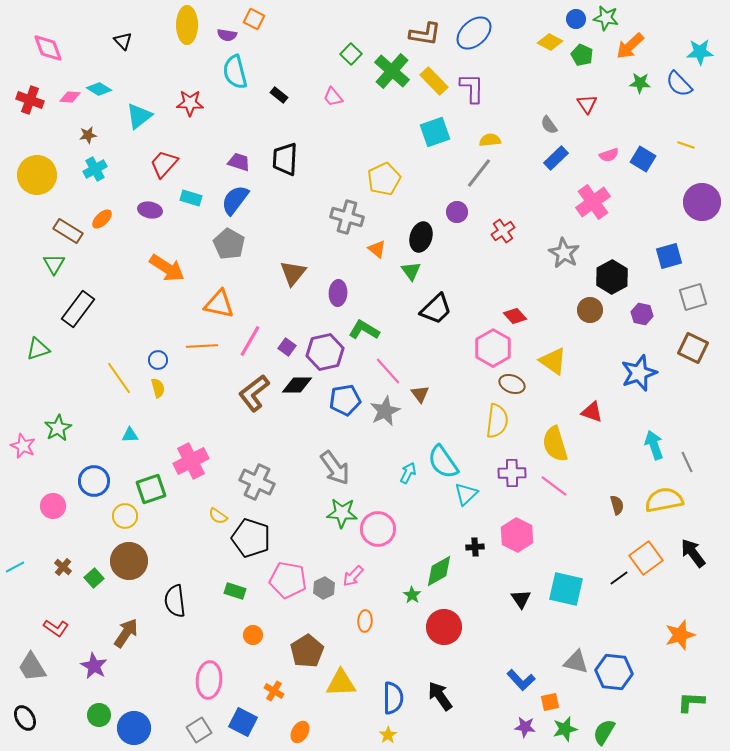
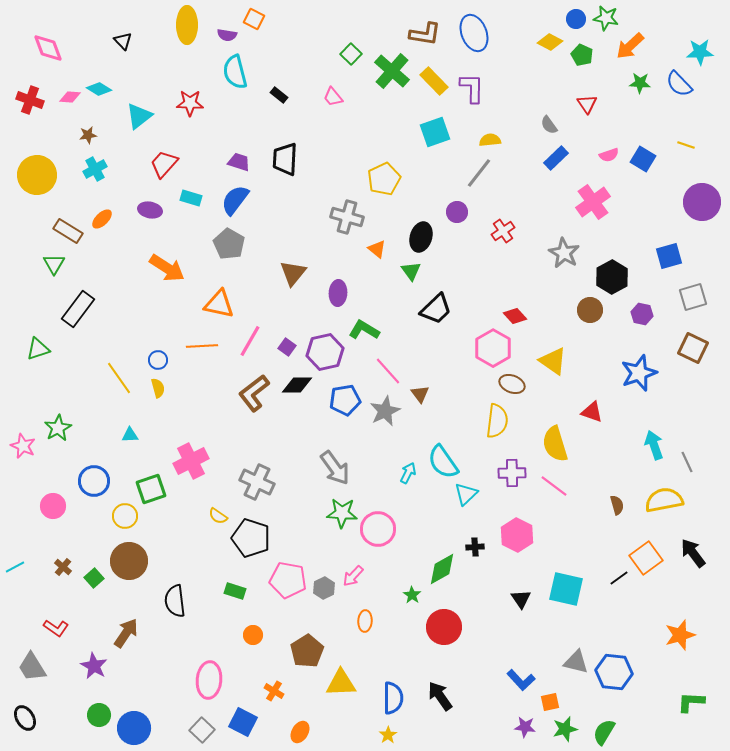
blue ellipse at (474, 33): rotated 69 degrees counterclockwise
green diamond at (439, 571): moved 3 px right, 2 px up
gray square at (199, 730): moved 3 px right; rotated 15 degrees counterclockwise
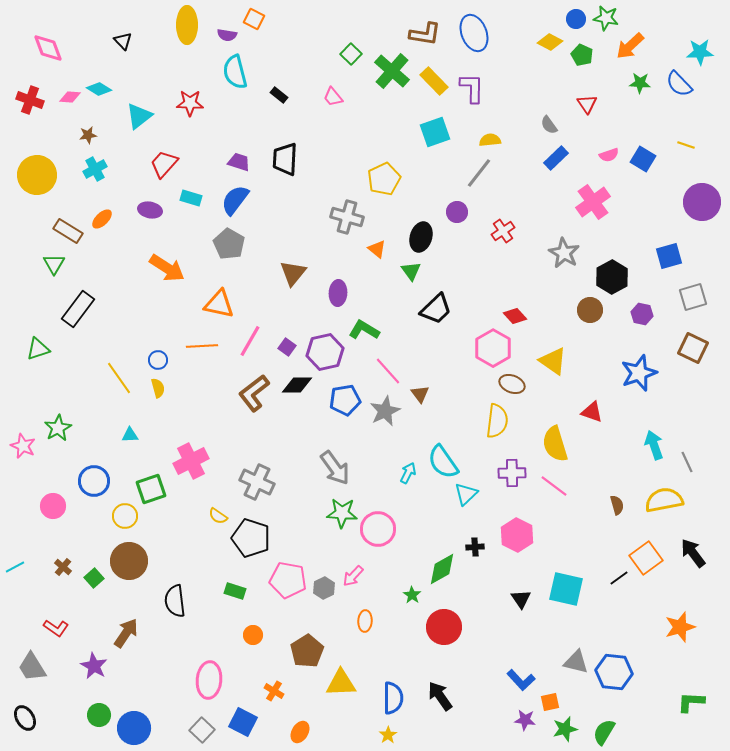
orange star at (680, 635): moved 8 px up
purple star at (525, 727): moved 7 px up
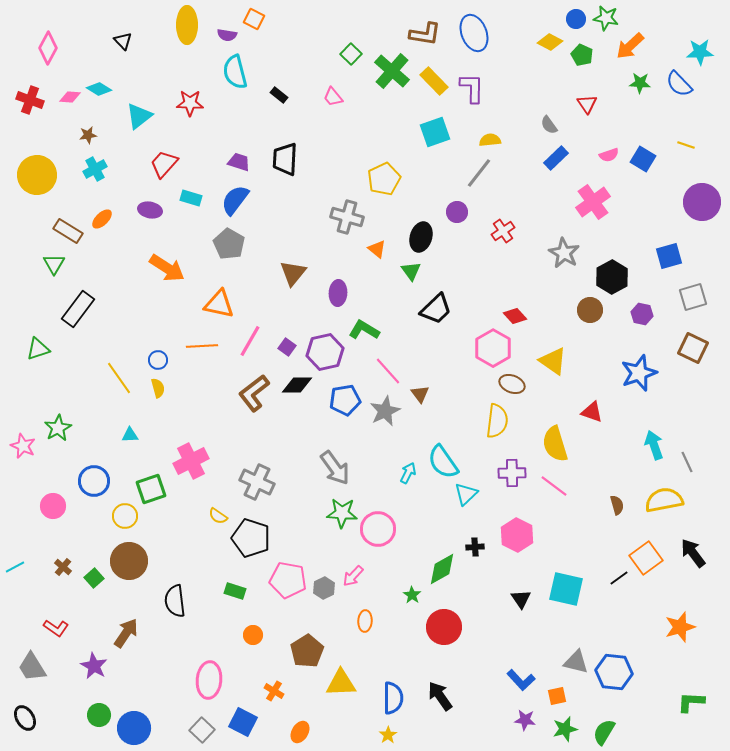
pink diamond at (48, 48): rotated 48 degrees clockwise
orange square at (550, 702): moved 7 px right, 6 px up
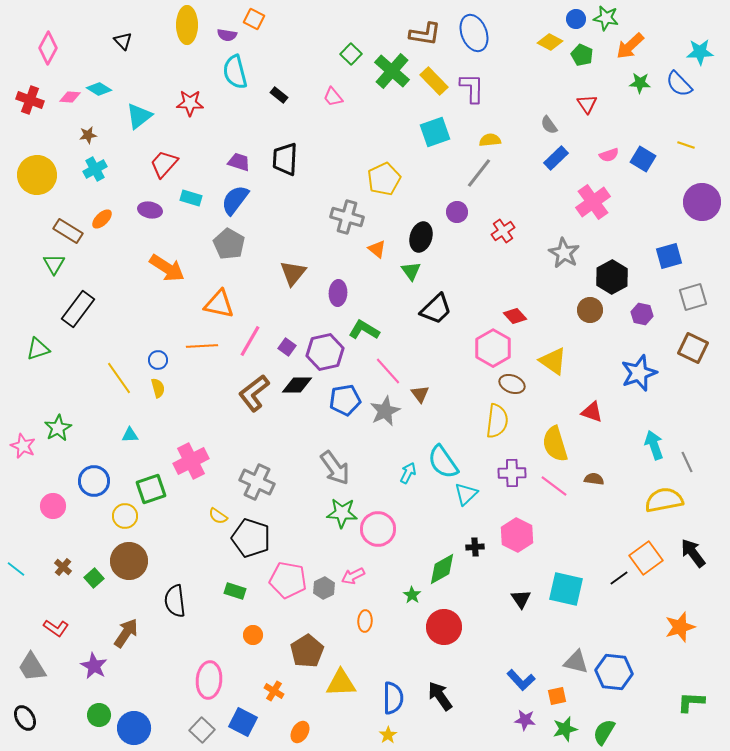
brown semicircle at (617, 505): moved 23 px left, 26 px up; rotated 66 degrees counterclockwise
cyan line at (15, 567): moved 1 px right, 2 px down; rotated 66 degrees clockwise
pink arrow at (353, 576): rotated 20 degrees clockwise
